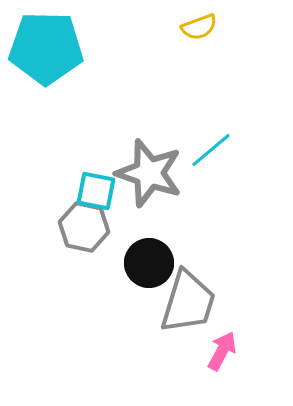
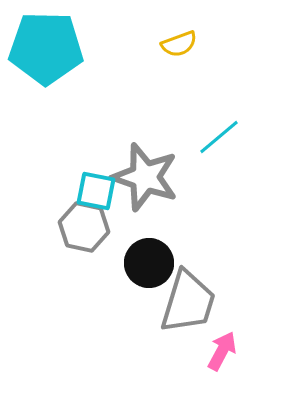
yellow semicircle: moved 20 px left, 17 px down
cyan line: moved 8 px right, 13 px up
gray star: moved 4 px left, 4 px down
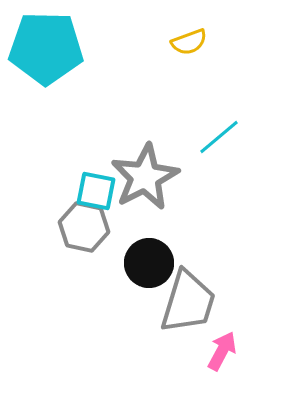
yellow semicircle: moved 10 px right, 2 px up
gray star: rotated 26 degrees clockwise
